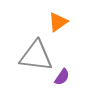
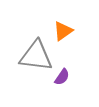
orange triangle: moved 5 px right, 9 px down
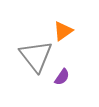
gray triangle: rotated 45 degrees clockwise
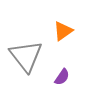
gray triangle: moved 10 px left
